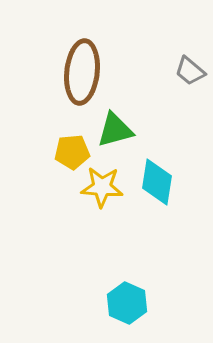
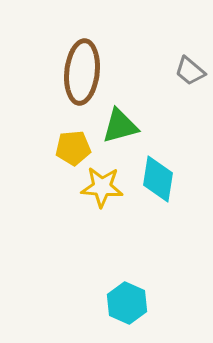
green triangle: moved 5 px right, 4 px up
yellow pentagon: moved 1 px right, 4 px up
cyan diamond: moved 1 px right, 3 px up
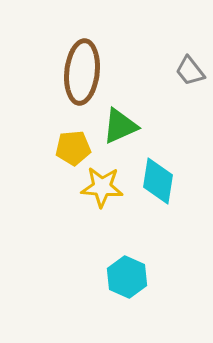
gray trapezoid: rotated 12 degrees clockwise
green triangle: rotated 9 degrees counterclockwise
cyan diamond: moved 2 px down
cyan hexagon: moved 26 px up
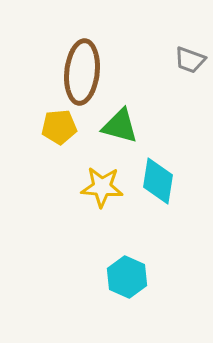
gray trapezoid: moved 11 px up; rotated 32 degrees counterclockwise
green triangle: rotated 39 degrees clockwise
yellow pentagon: moved 14 px left, 21 px up
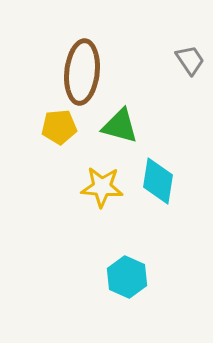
gray trapezoid: rotated 144 degrees counterclockwise
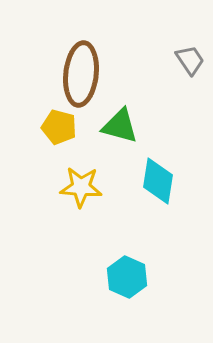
brown ellipse: moved 1 px left, 2 px down
yellow pentagon: rotated 20 degrees clockwise
yellow star: moved 21 px left
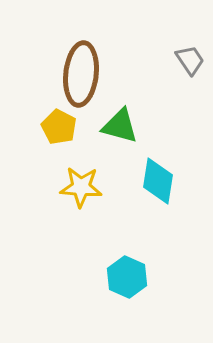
yellow pentagon: rotated 12 degrees clockwise
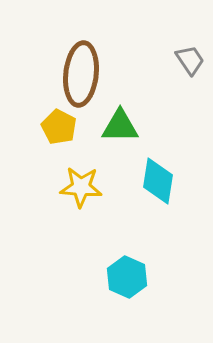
green triangle: rotated 15 degrees counterclockwise
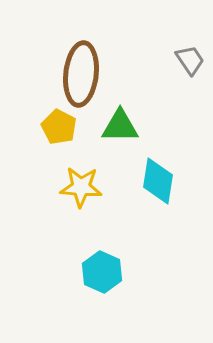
cyan hexagon: moved 25 px left, 5 px up
